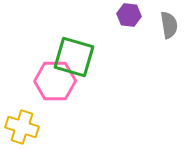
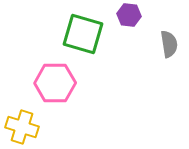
gray semicircle: moved 19 px down
green square: moved 9 px right, 23 px up
pink hexagon: moved 2 px down
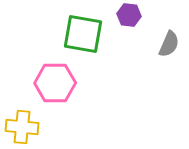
green square: rotated 6 degrees counterclockwise
gray semicircle: rotated 32 degrees clockwise
yellow cross: rotated 12 degrees counterclockwise
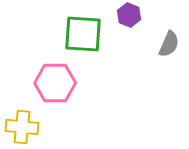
purple hexagon: rotated 15 degrees clockwise
green square: rotated 6 degrees counterclockwise
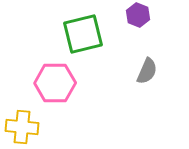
purple hexagon: moved 9 px right
green square: rotated 18 degrees counterclockwise
gray semicircle: moved 22 px left, 27 px down
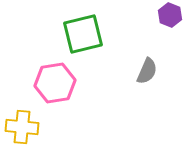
purple hexagon: moved 32 px right
pink hexagon: rotated 9 degrees counterclockwise
